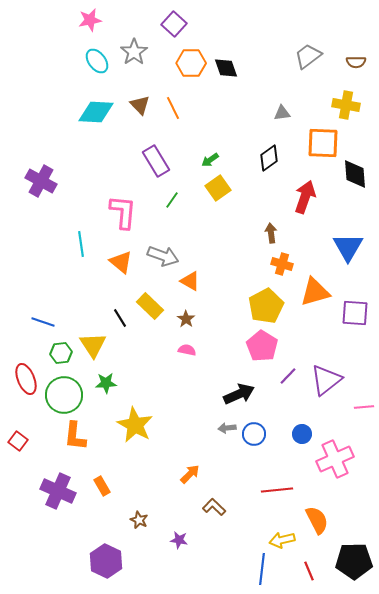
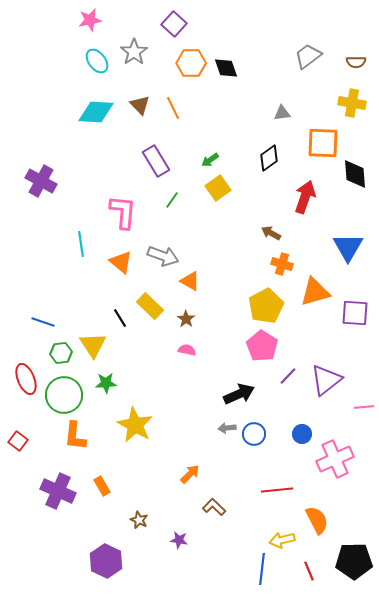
yellow cross at (346, 105): moved 6 px right, 2 px up
brown arrow at (271, 233): rotated 54 degrees counterclockwise
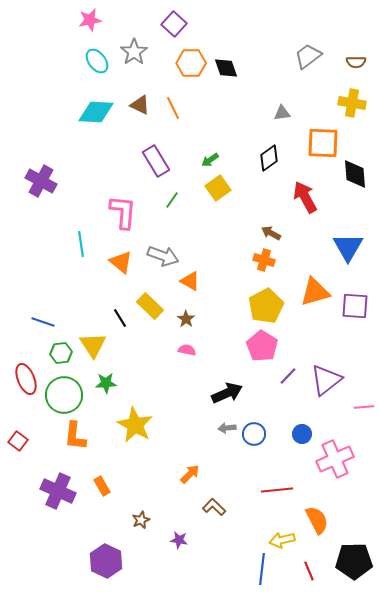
brown triangle at (140, 105): rotated 20 degrees counterclockwise
red arrow at (305, 197): rotated 48 degrees counterclockwise
orange cross at (282, 264): moved 18 px left, 4 px up
purple square at (355, 313): moved 7 px up
black arrow at (239, 394): moved 12 px left, 1 px up
brown star at (139, 520): moved 2 px right; rotated 24 degrees clockwise
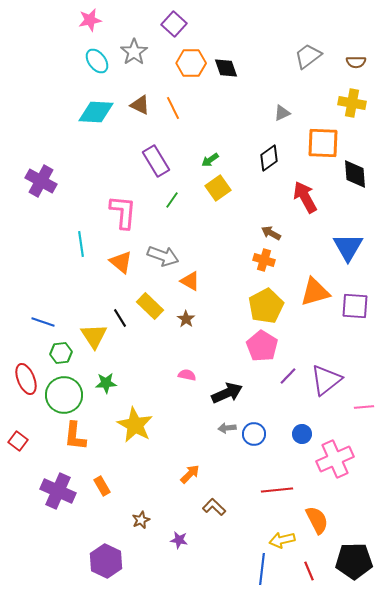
gray triangle at (282, 113): rotated 18 degrees counterclockwise
yellow triangle at (93, 345): moved 1 px right, 9 px up
pink semicircle at (187, 350): moved 25 px down
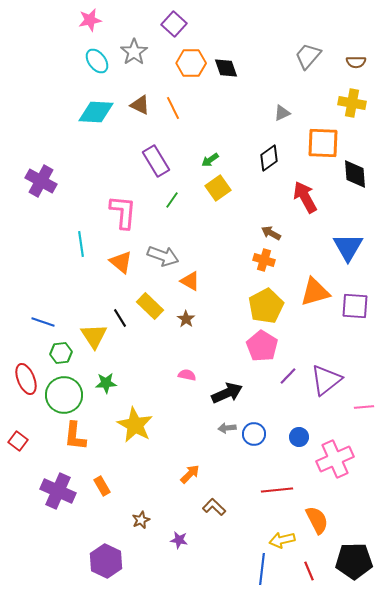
gray trapezoid at (308, 56): rotated 12 degrees counterclockwise
blue circle at (302, 434): moved 3 px left, 3 px down
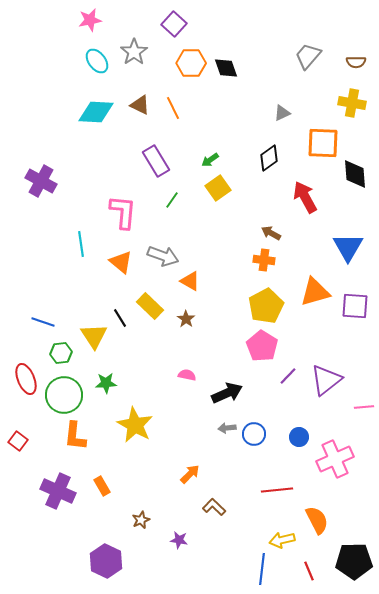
orange cross at (264, 260): rotated 10 degrees counterclockwise
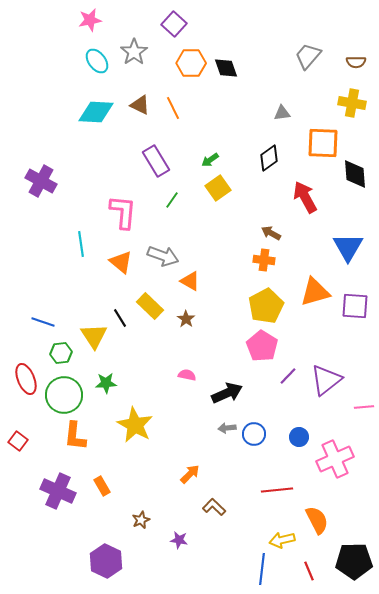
gray triangle at (282, 113): rotated 18 degrees clockwise
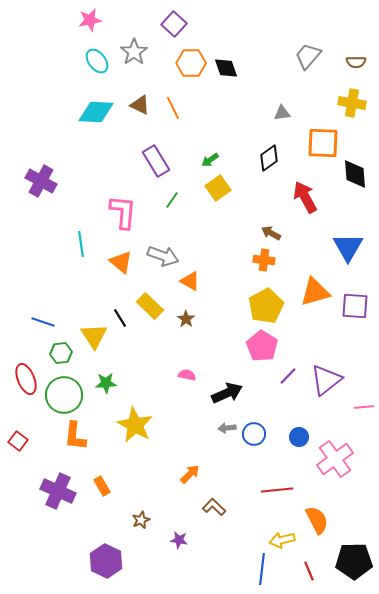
pink cross at (335, 459): rotated 12 degrees counterclockwise
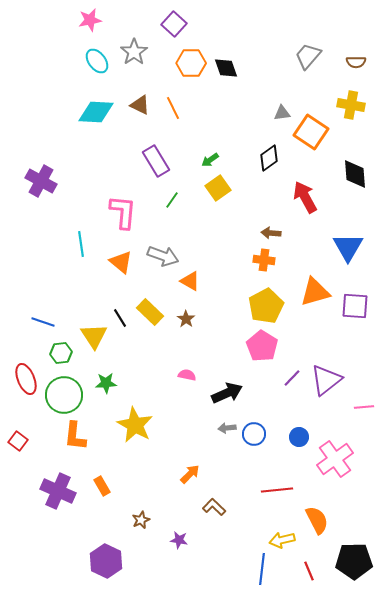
yellow cross at (352, 103): moved 1 px left, 2 px down
orange square at (323, 143): moved 12 px left, 11 px up; rotated 32 degrees clockwise
brown arrow at (271, 233): rotated 24 degrees counterclockwise
yellow rectangle at (150, 306): moved 6 px down
purple line at (288, 376): moved 4 px right, 2 px down
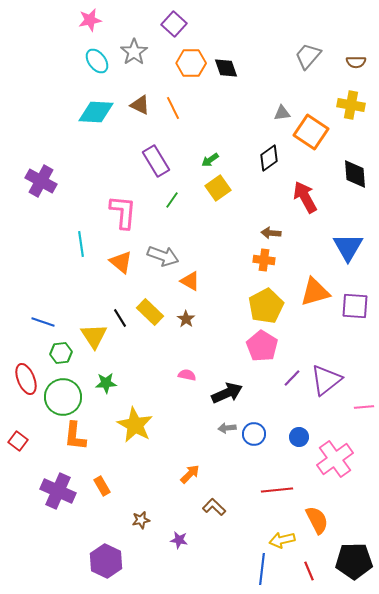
green circle at (64, 395): moved 1 px left, 2 px down
brown star at (141, 520): rotated 12 degrees clockwise
